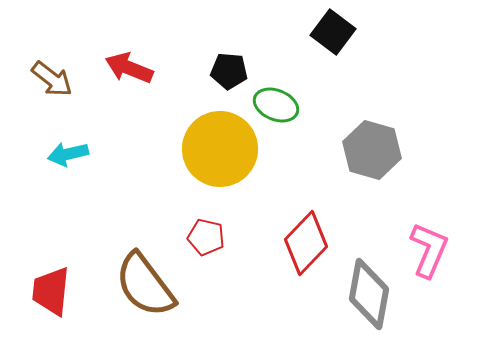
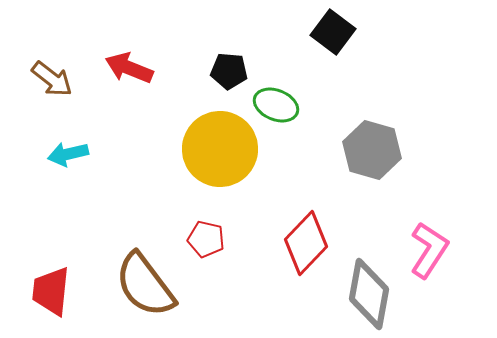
red pentagon: moved 2 px down
pink L-shape: rotated 10 degrees clockwise
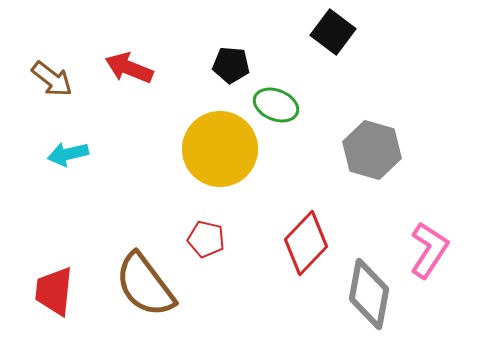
black pentagon: moved 2 px right, 6 px up
red trapezoid: moved 3 px right
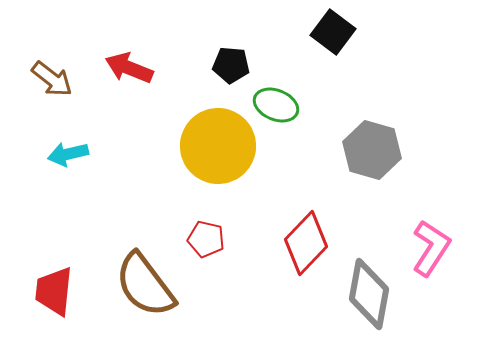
yellow circle: moved 2 px left, 3 px up
pink L-shape: moved 2 px right, 2 px up
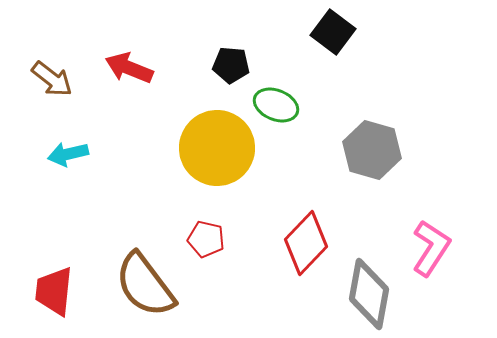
yellow circle: moved 1 px left, 2 px down
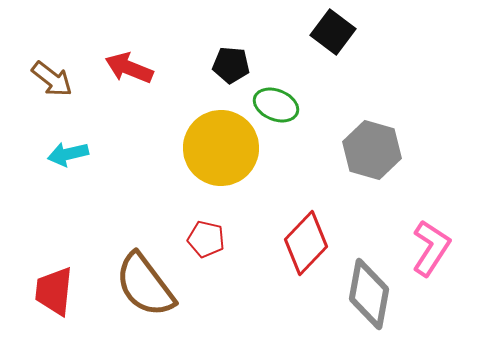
yellow circle: moved 4 px right
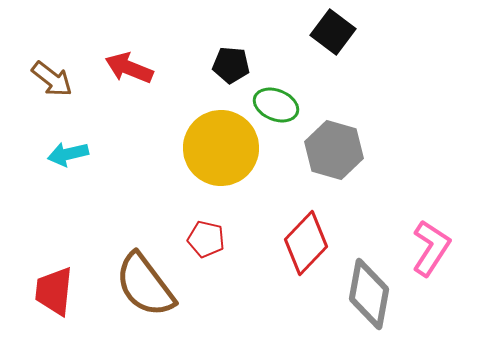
gray hexagon: moved 38 px left
